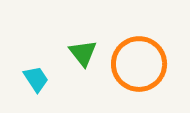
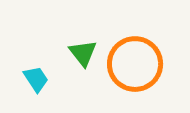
orange circle: moved 4 px left
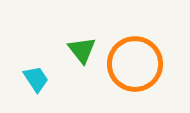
green triangle: moved 1 px left, 3 px up
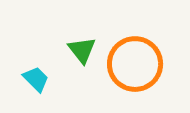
cyan trapezoid: rotated 12 degrees counterclockwise
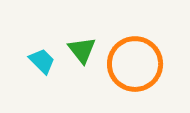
cyan trapezoid: moved 6 px right, 18 px up
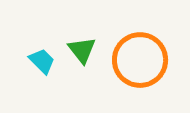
orange circle: moved 5 px right, 4 px up
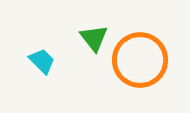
green triangle: moved 12 px right, 12 px up
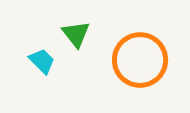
green triangle: moved 18 px left, 4 px up
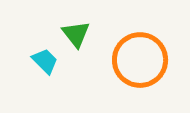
cyan trapezoid: moved 3 px right
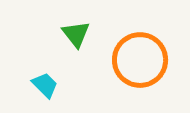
cyan trapezoid: moved 24 px down
